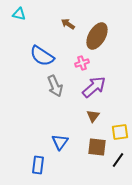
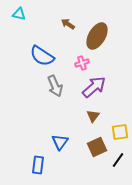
brown square: rotated 30 degrees counterclockwise
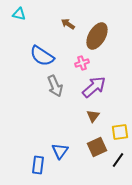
blue triangle: moved 9 px down
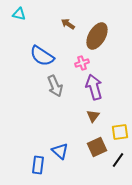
purple arrow: rotated 65 degrees counterclockwise
blue triangle: rotated 24 degrees counterclockwise
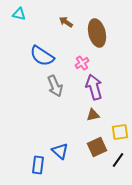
brown arrow: moved 2 px left, 2 px up
brown ellipse: moved 3 px up; rotated 44 degrees counterclockwise
pink cross: rotated 16 degrees counterclockwise
brown triangle: moved 1 px up; rotated 40 degrees clockwise
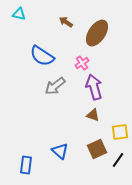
brown ellipse: rotated 48 degrees clockwise
gray arrow: rotated 75 degrees clockwise
brown triangle: rotated 32 degrees clockwise
brown square: moved 2 px down
blue rectangle: moved 12 px left
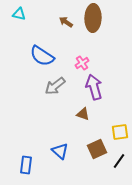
brown ellipse: moved 4 px left, 15 px up; rotated 32 degrees counterclockwise
brown triangle: moved 10 px left, 1 px up
black line: moved 1 px right, 1 px down
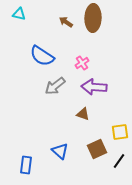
purple arrow: rotated 70 degrees counterclockwise
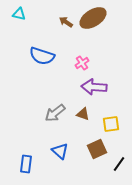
brown ellipse: rotated 56 degrees clockwise
blue semicircle: rotated 15 degrees counterclockwise
gray arrow: moved 27 px down
yellow square: moved 9 px left, 8 px up
black line: moved 3 px down
blue rectangle: moved 1 px up
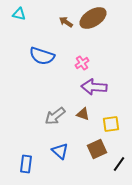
gray arrow: moved 3 px down
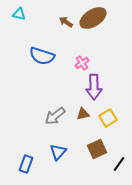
purple arrow: rotated 95 degrees counterclockwise
brown triangle: rotated 32 degrees counterclockwise
yellow square: moved 3 px left, 6 px up; rotated 24 degrees counterclockwise
blue triangle: moved 2 px left, 1 px down; rotated 30 degrees clockwise
blue rectangle: rotated 12 degrees clockwise
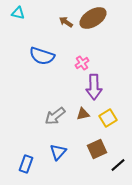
cyan triangle: moved 1 px left, 1 px up
black line: moved 1 px left, 1 px down; rotated 14 degrees clockwise
